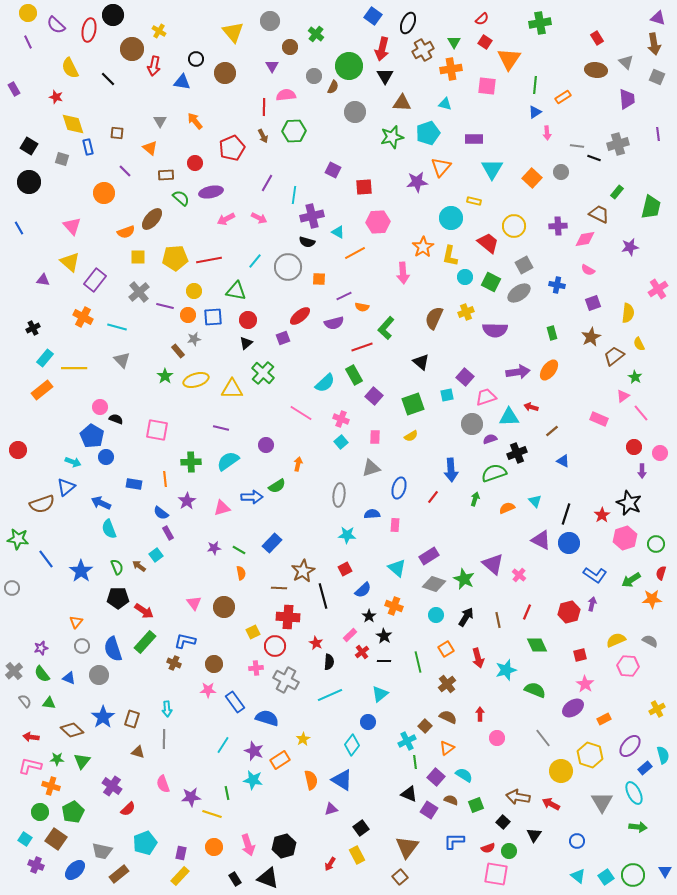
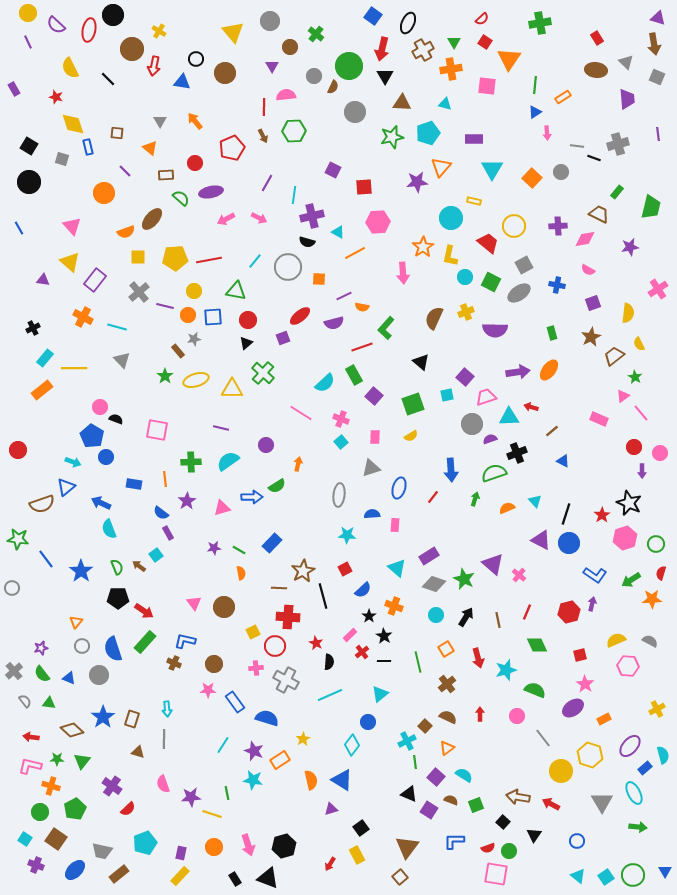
pink circle at (497, 738): moved 20 px right, 22 px up
green pentagon at (73, 812): moved 2 px right, 3 px up
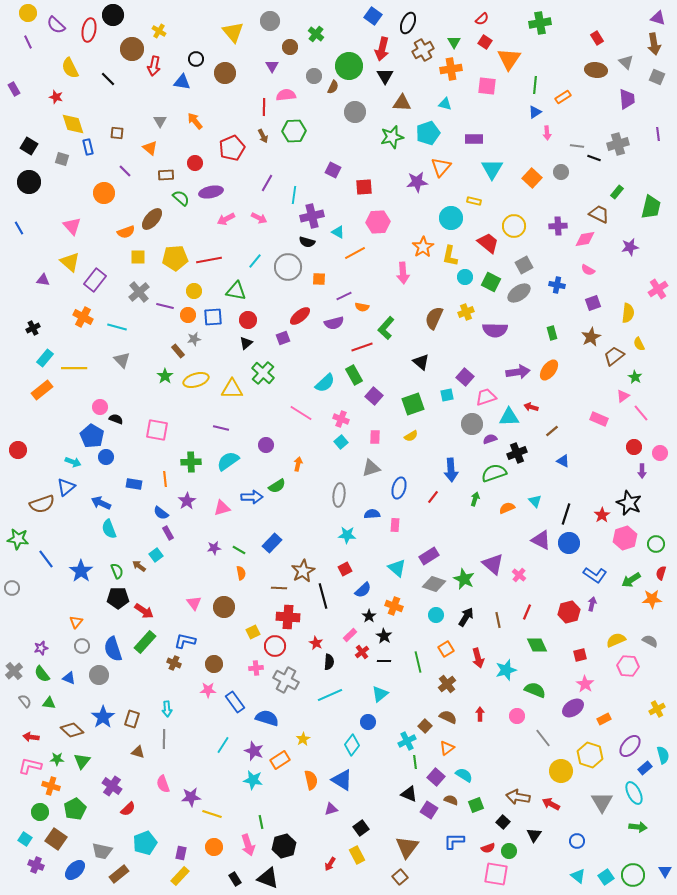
green semicircle at (117, 567): moved 4 px down
green line at (227, 793): moved 34 px right, 29 px down
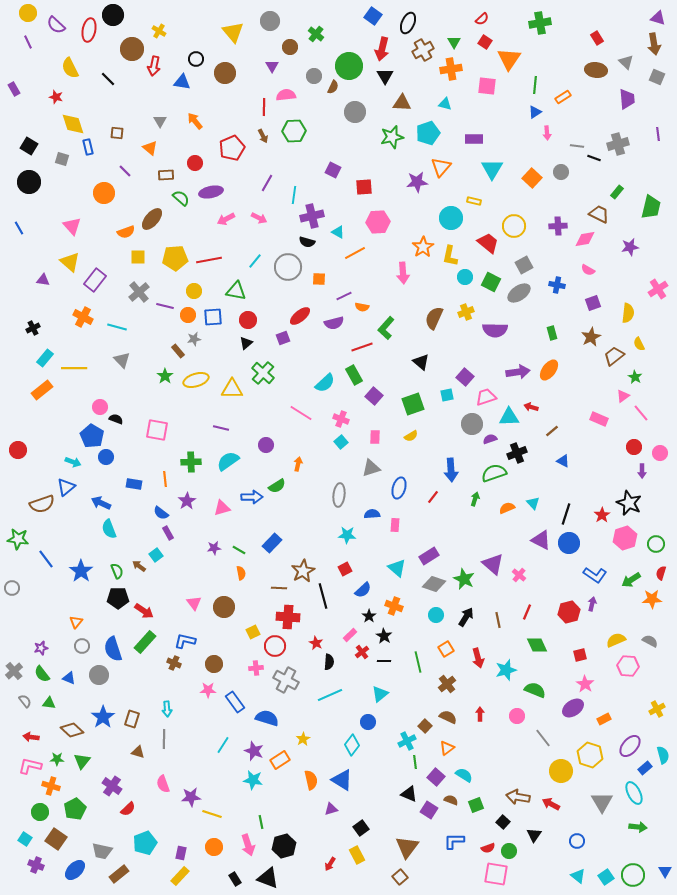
cyan triangle at (535, 501): moved 2 px left, 2 px down
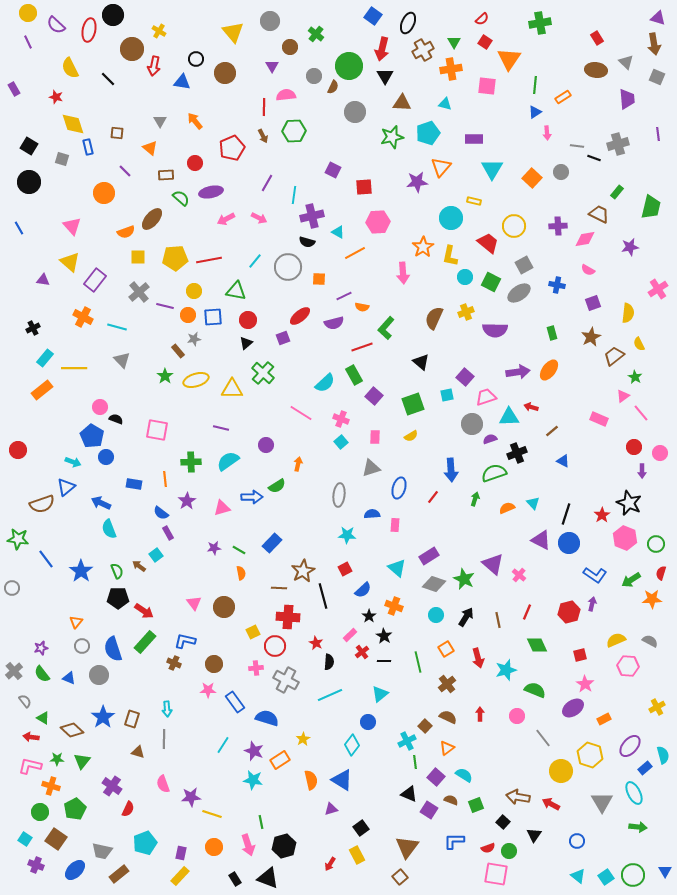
pink hexagon at (625, 538): rotated 20 degrees counterclockwise
green triangle at (49, 703): moved 6 px left, 15 px down; rotated 24 degrees clockwise
yellow cross at (657, 709): moved 2 px up
red semicircle at (128, 809): rotated 21 degrees counterclockwise
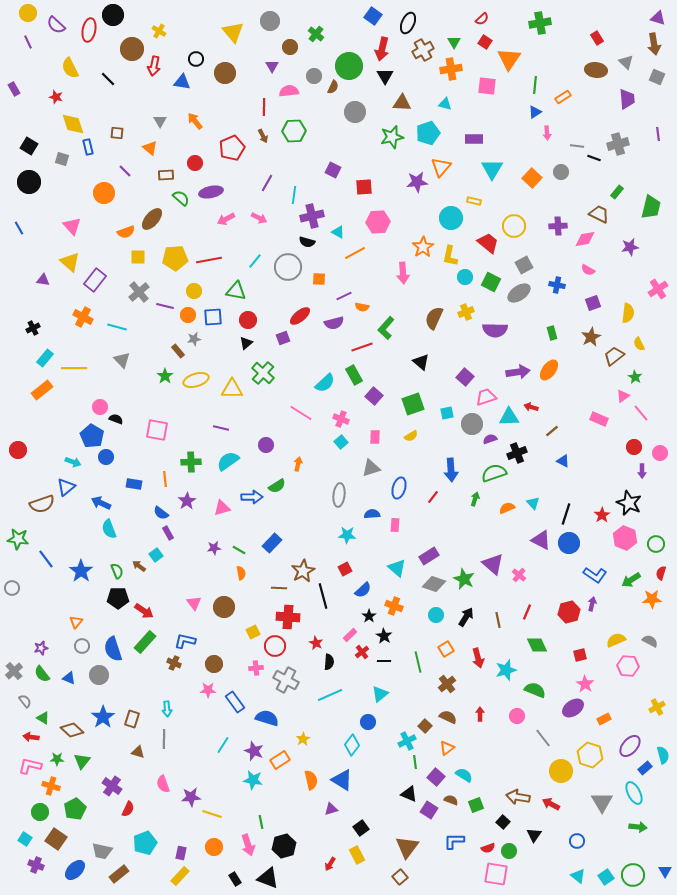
pink semicircle at (286, 95): moved 3 px right, 4 px up
cyan square at (447, 395): moved 18 px down
